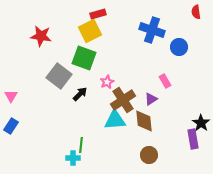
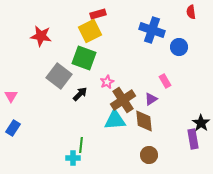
red semicircle: moved 5 px left
blue rectangle: moved 2 px right, 2 px down
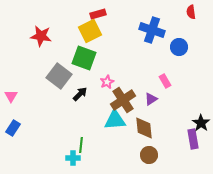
brown diamond: moved 7 px down
